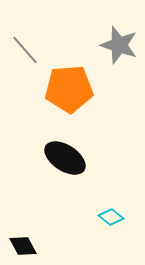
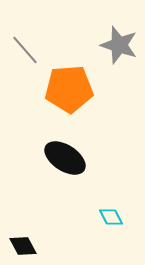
cyan diamond: rotated 25 degrees clockwise
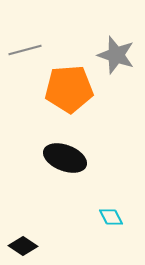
gray star: moved 3 px left, 10 px down
gray line: rotated 64 degrees counterclockwise
black ellipse: rotated 12 degrees counterclockwise
black diamond: rotated 28 degrees counterclockwise
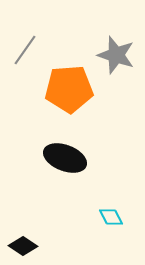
gray line: rotated 40 degrees counterclockwise
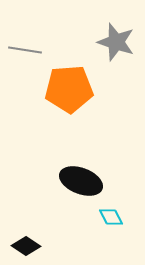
gray line: rotated 64 degrees clockwise
gray star: moved 13 px up
black ellipse: moved 16 px right, 23 px down
black diamond: moved 3 px right
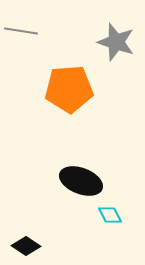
gray line: moved 4 px left, 19 px up
cyan diamond: moved 1 px left, 2 px up
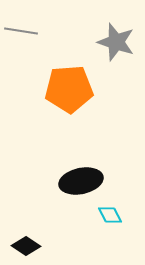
black ellipse: rotated 33 degrees counterclockwise
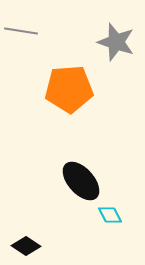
black ellipse: rotated 60 degrees clockwise
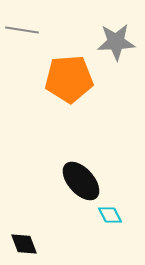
gray line: moved 1 px right, 1 px up
gray star: rotated 21 degrees counterclockwise
orange pentagon: moved 10 px up
black diamond: moved 2 px left, 2 px up; rotated 36 degrees clockwise
